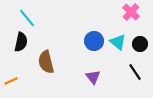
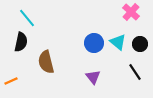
blue circle: moved 2 px down
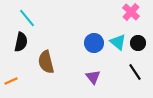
black circle: moved 2 px left, 1 px up
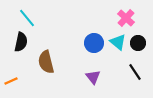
pink cross: moved 5 px left, 6 px down
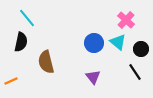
pink cross: moved 2 px down
black circle: moved 3 px right, 6 px down
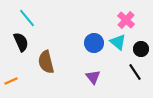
black semicircle: rotated 36 degrees counterclockwise
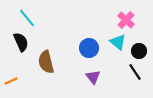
blue circle: moved 5 px left, 5 px down
black circle: moved 2 px left, 2 px down
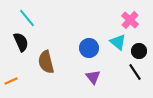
pink cross: moved 4 px right
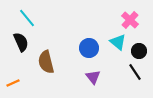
orange line: moved 2 px right, 2 px down
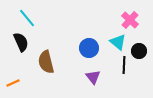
black line: moved 11 px left, 7 px up; rotated 36 degrees clockwise
